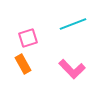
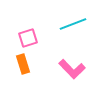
orange rectangle: rotated 12 degrees clockwise
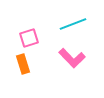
pink square: moved 1 px right
pink L-shape: moved 11 px up
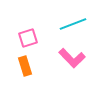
pink square: moved 1 px left
orange rectangle: moved 2 px right, 2 px down
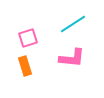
cyan line: rotated 12 degrees counterclockwise
pink L-shape: rotated 40 degrees counterclockwise
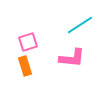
cyan line: moved 7 px right, 1 px down
pink square: moved 4 px down
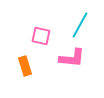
cyan line: rotated 28 degrees counterclockwise
pink square: moved 13 px right, 6 px up; rotated 30 degrees clockwise
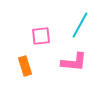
pink square: rotated 18 degrees counterclockwise
pink L-shape: moved 2 px right, 4 px down
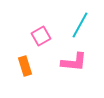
pink square: rotated 24 degrees counterclockwise
